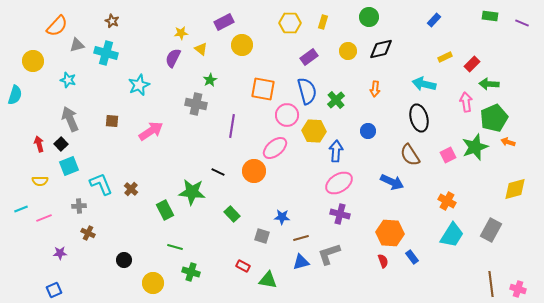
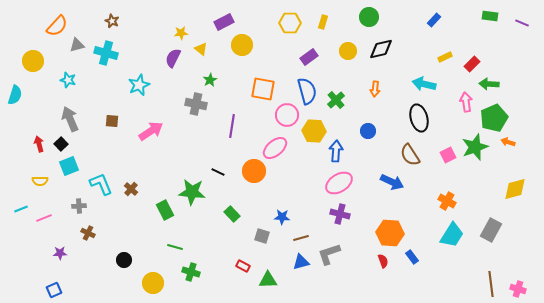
green triangle at (268, 280): rotated 12 degrees counterclockwise
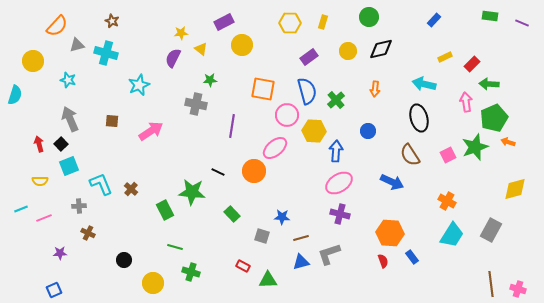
green star at (210, 80): rotated 24 degrees clockwise
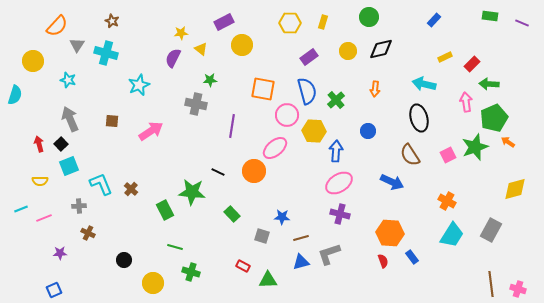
gray triangle at (77, 45): rotated 42 degrees counterclockwise
orange arrow at (508, 142): rotated 16 degrees clockwise
